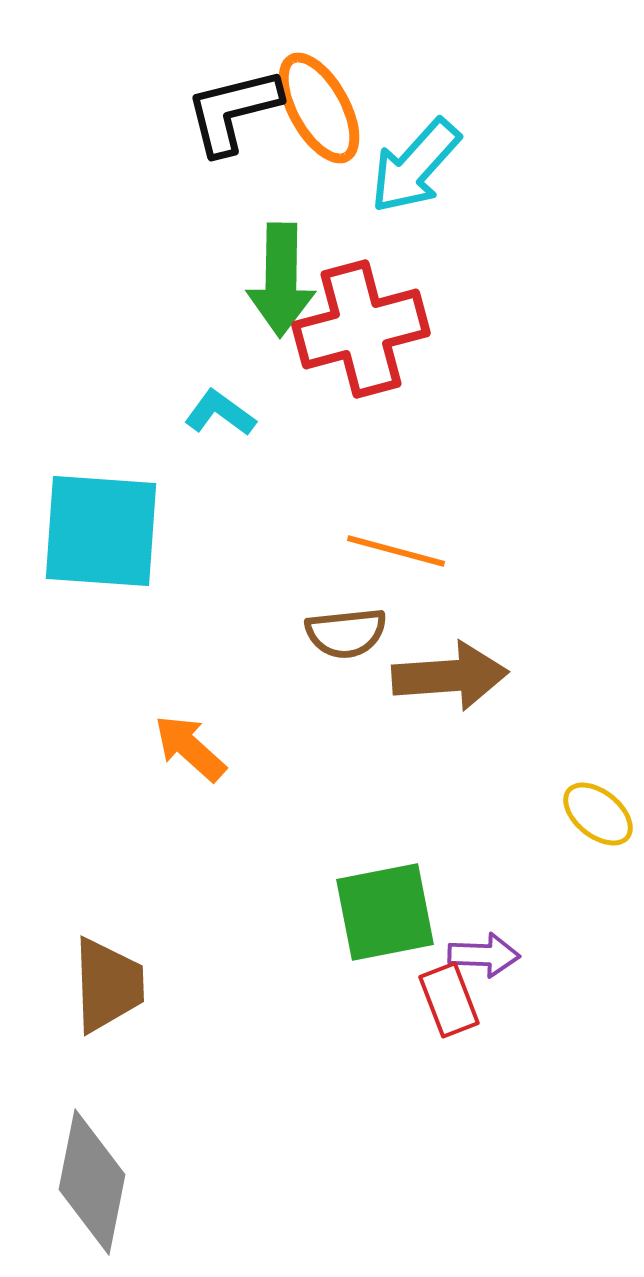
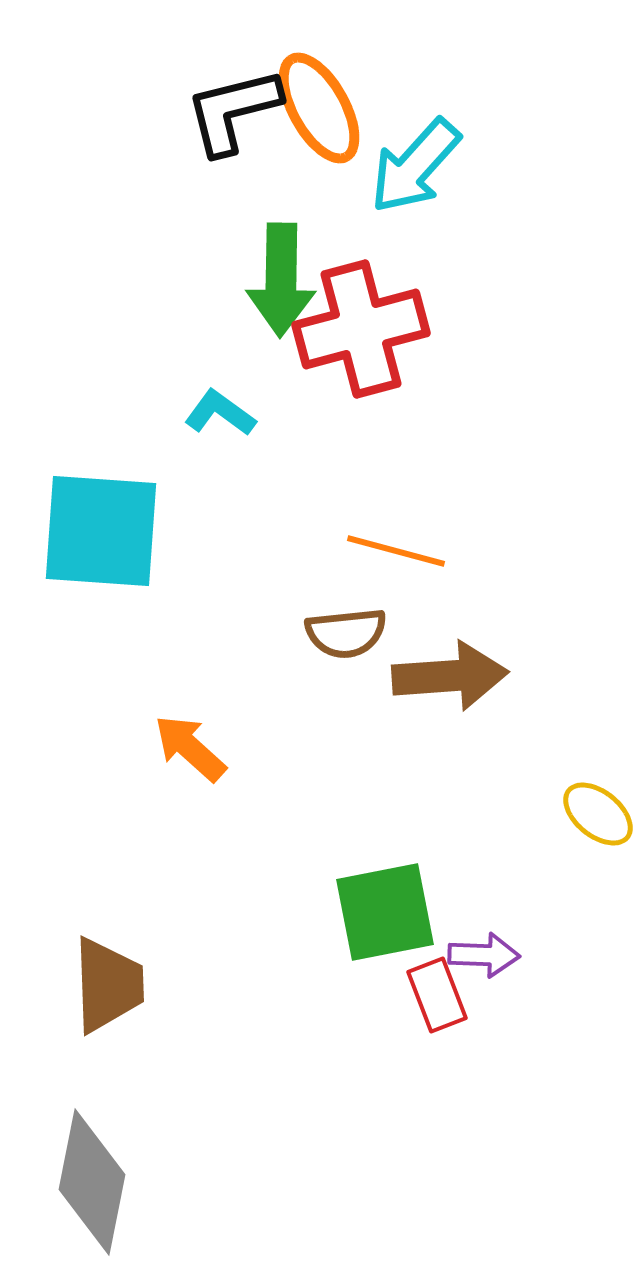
red rectangle: moved 12 px left, 5 px up
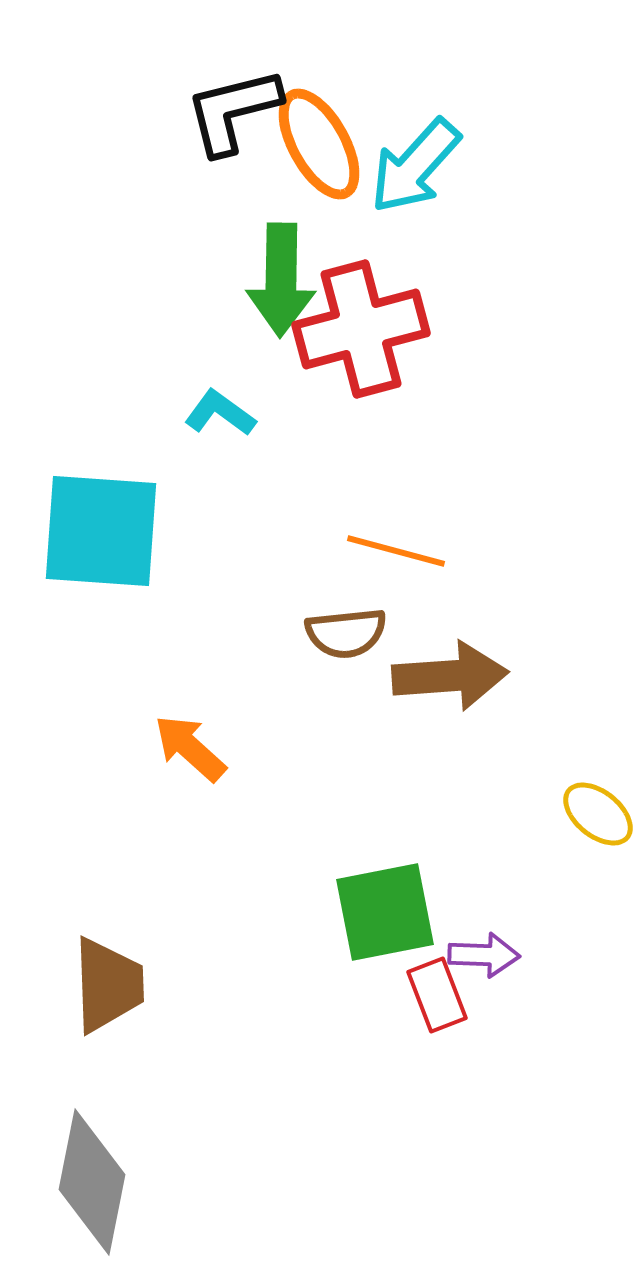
orange ellipse: moved 36 px down
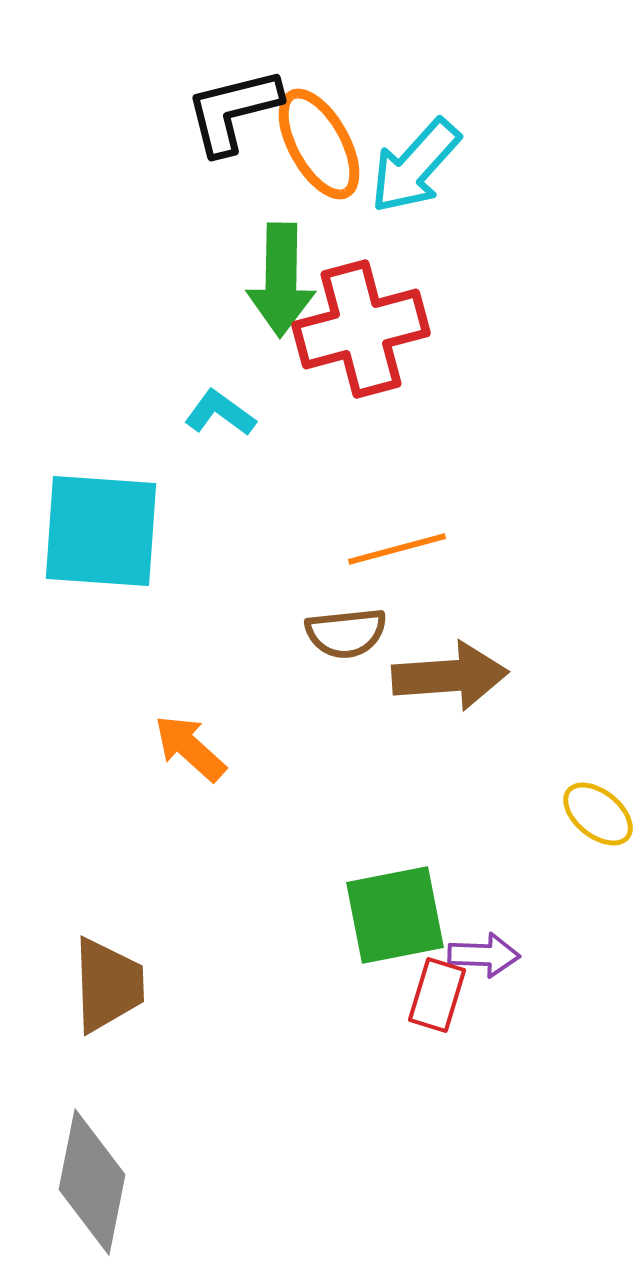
orange line: moved 1 px right, 2 px up; rotated 30 degrees counterclockwise
green square: moved 10 px right, 3 px down
red rectangle: rotated 38 degrees clockwise
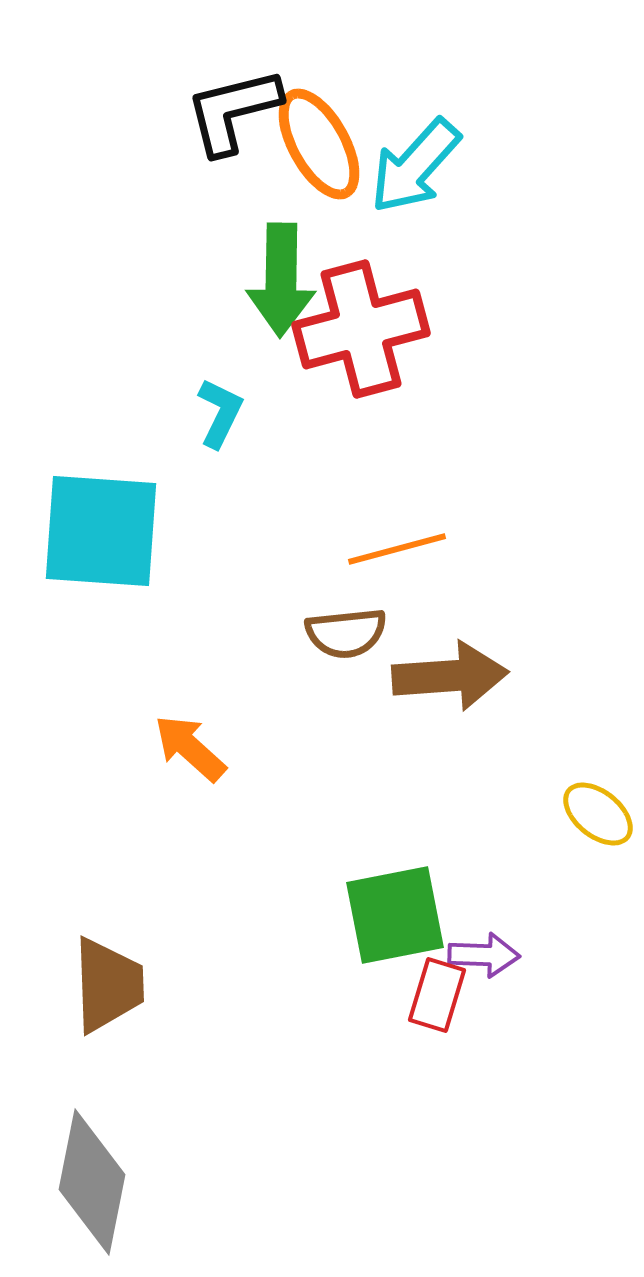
cyan L-shape: rotated 80 degrees clockwise
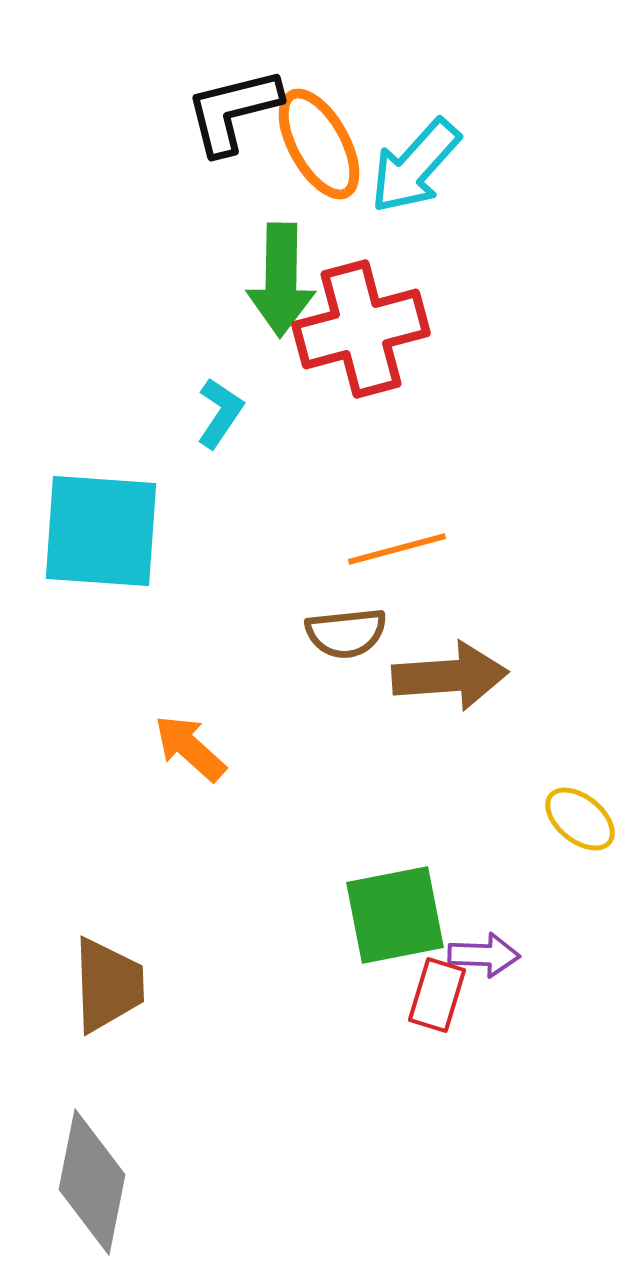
cyan L-shape: rotated 8 degrees clockwise
yellow ellipse: moved 18 px left, 5 px down
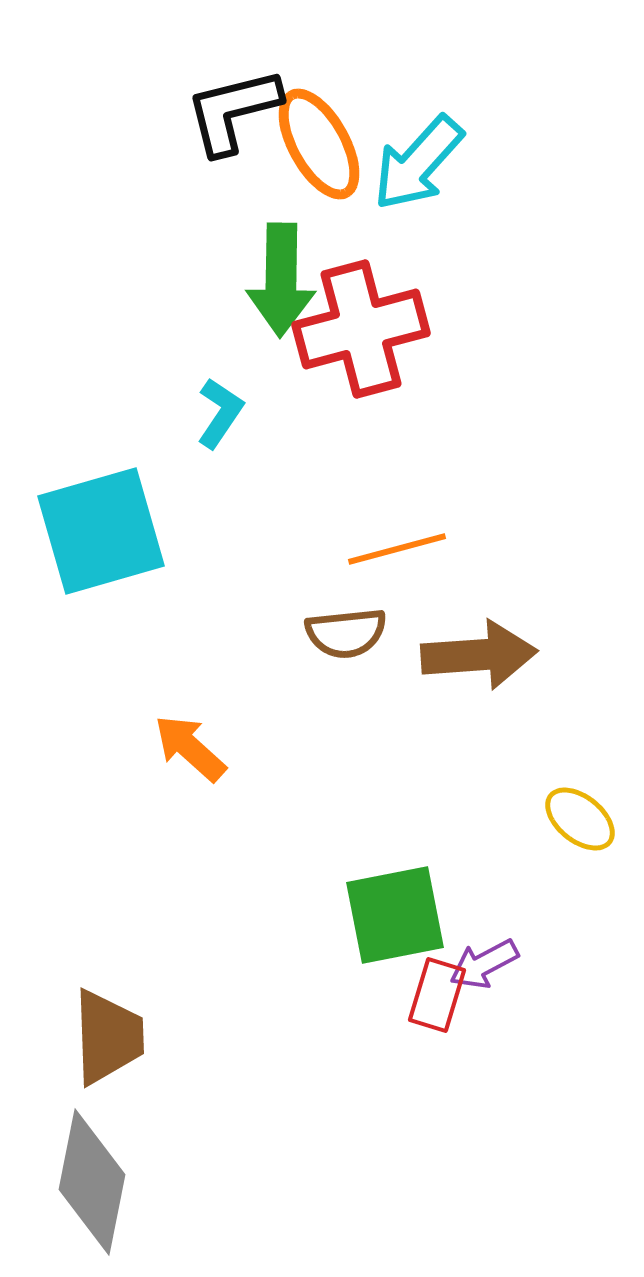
cyan arrow: moved 3 px right, 3 px up
cyan square: rotated 20 degrees counterclockwise
brown arrow: moved 29 px right, 21 px up
purple arrow: moved 9 px down; rotated 150 degrees clockwise
brown trapezoid: moved 52 px down
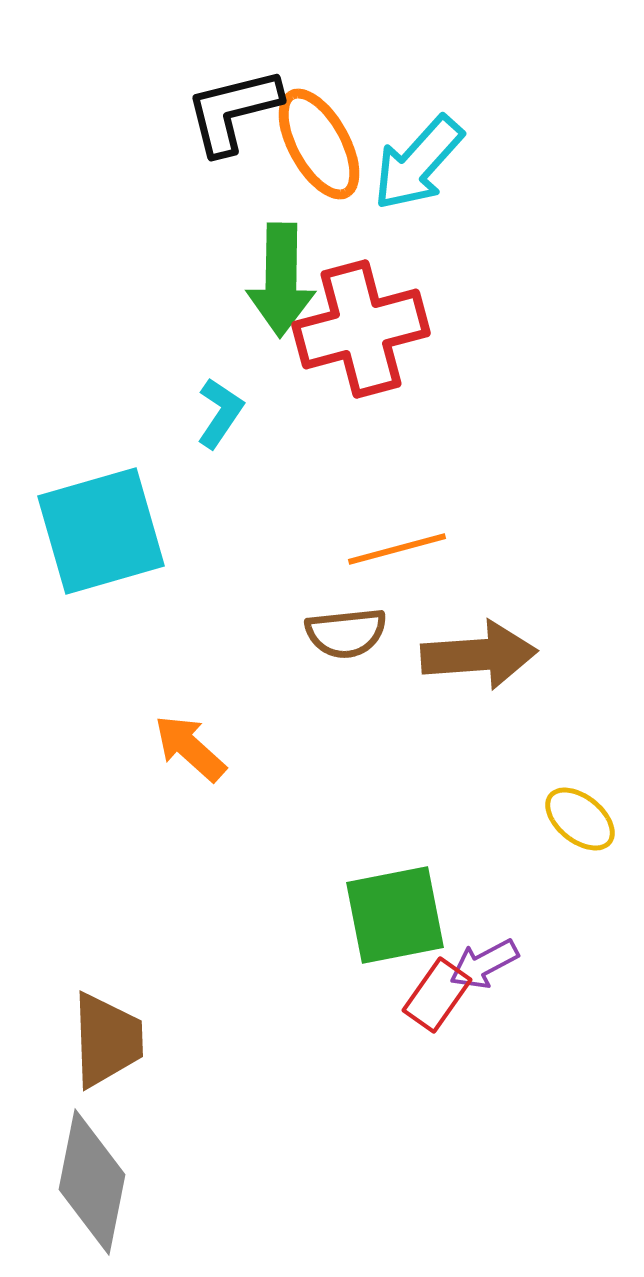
red rectangle: rotated 18 degrees clockwise
brown trapezoid: moved 1 px left, 3 px down
